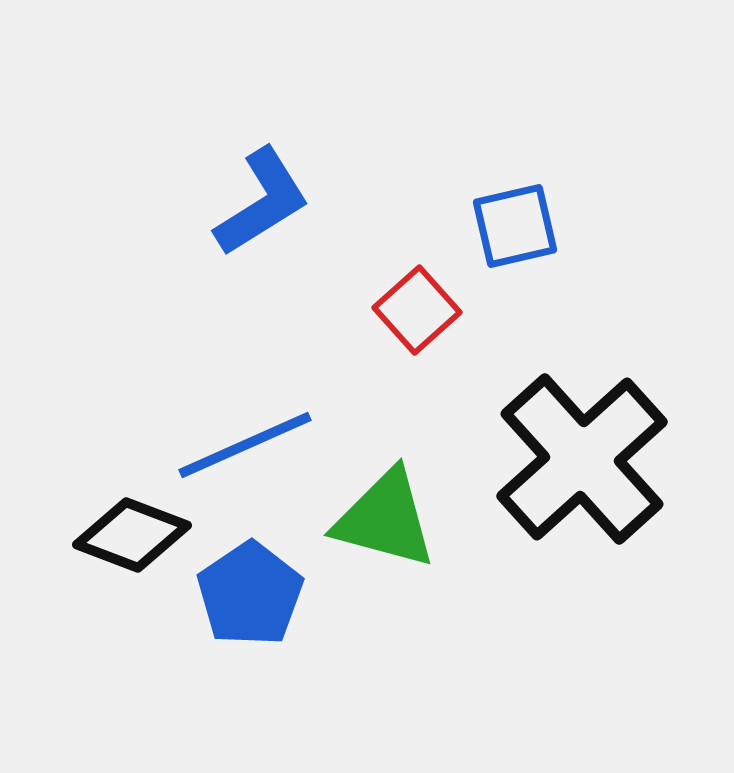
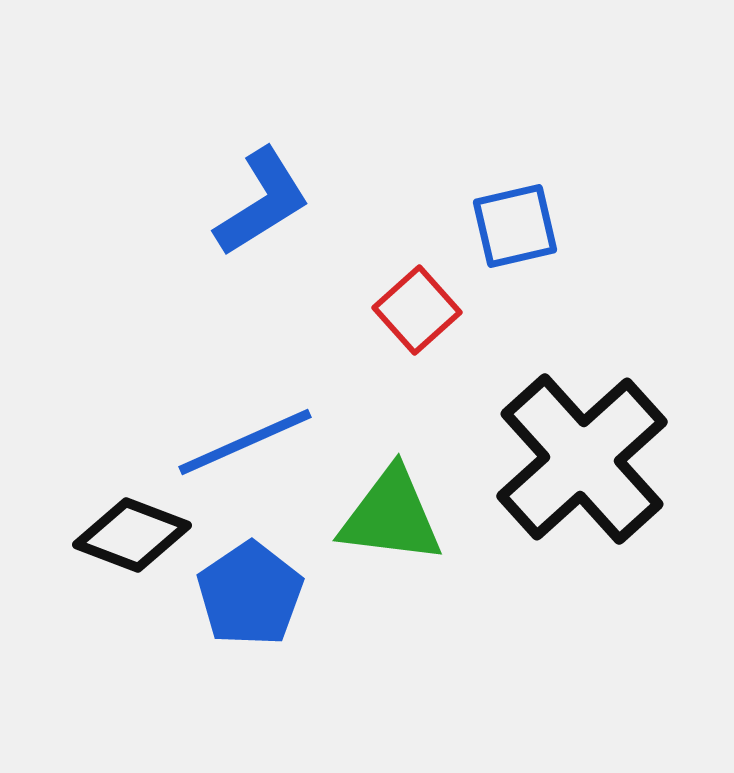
blue line: moved 3 px up
green triangle: moved 6 px right, 3 px up; rotated 8 degrees counterclockwise
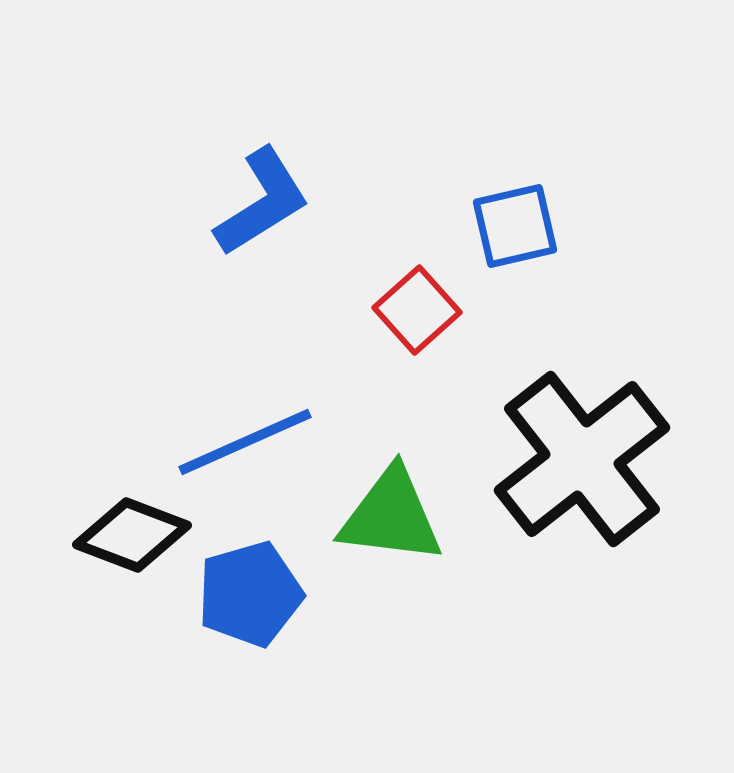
black cross: rotated 4 degrees clockwise
blue pentagon: rotated 18 degrees clockwise
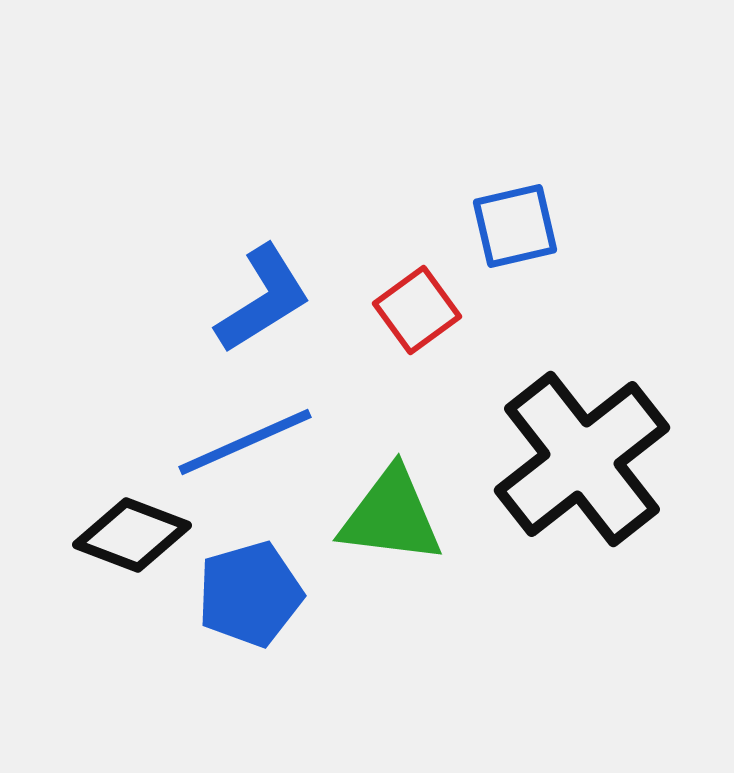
blue L-shape: moved 1 px right, 97 px down
red square: rotated 6 degrees clockwise
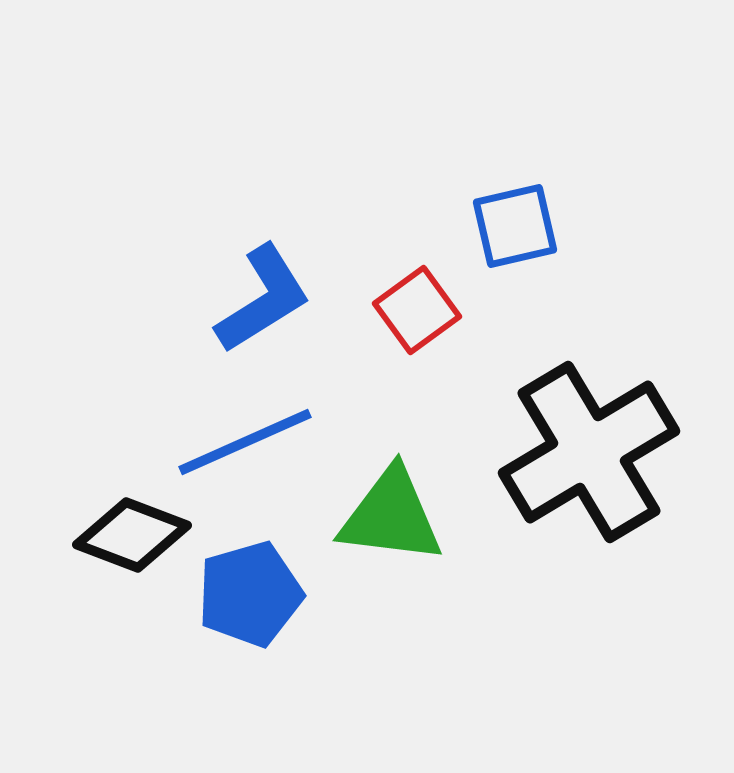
black cross: moved 7 px right, 7 px up; rotated 7 degrees clockwise
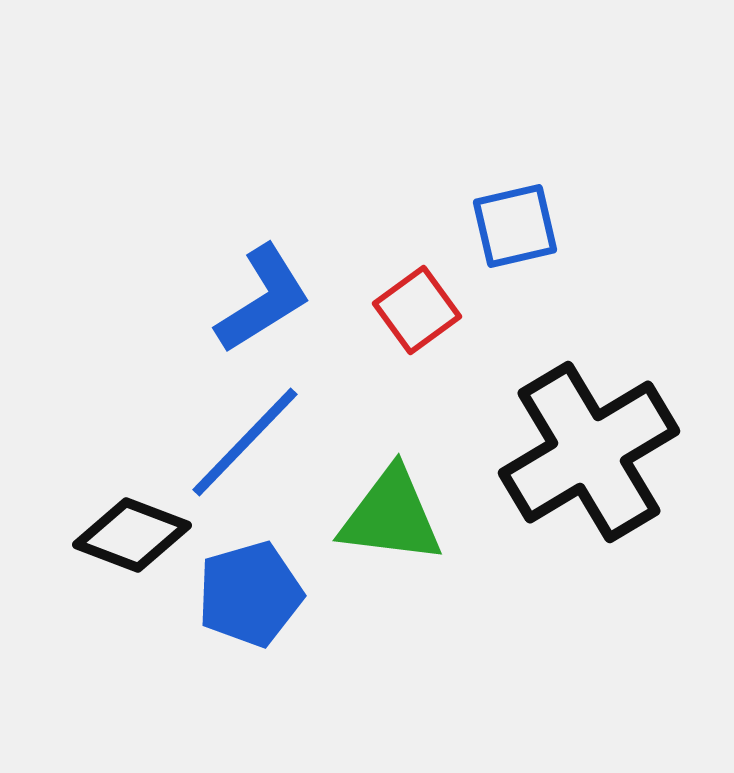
blue line: rotated 22 degrees counterclockwise
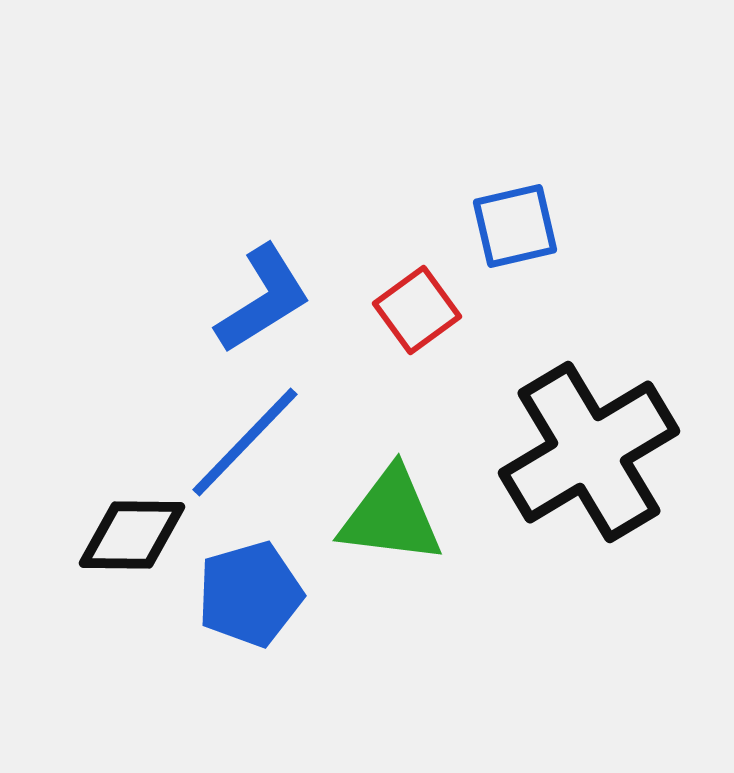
black diamond: rotated 20 degrees counterclockwise
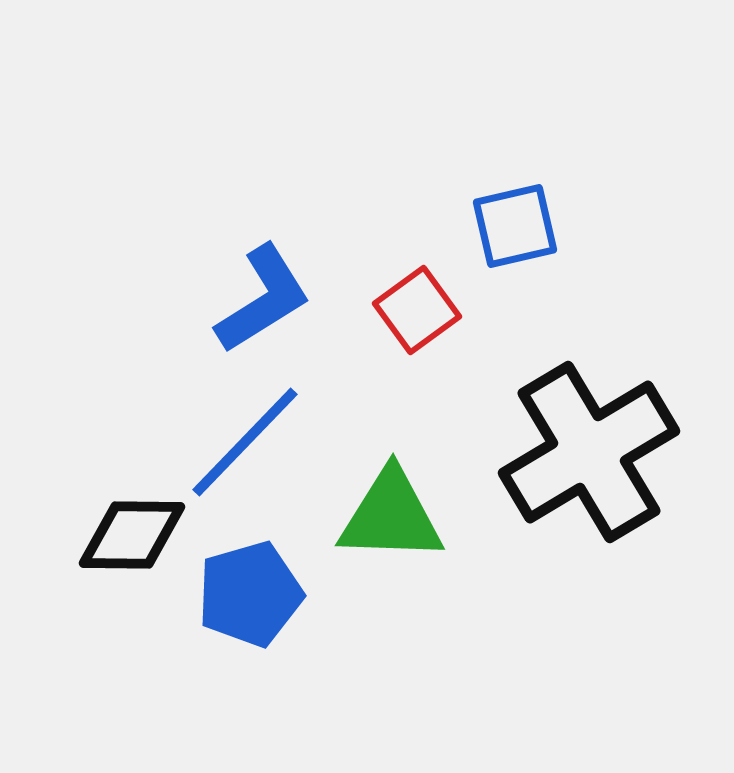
green triangle: rotated 5 degrees counterclockwise
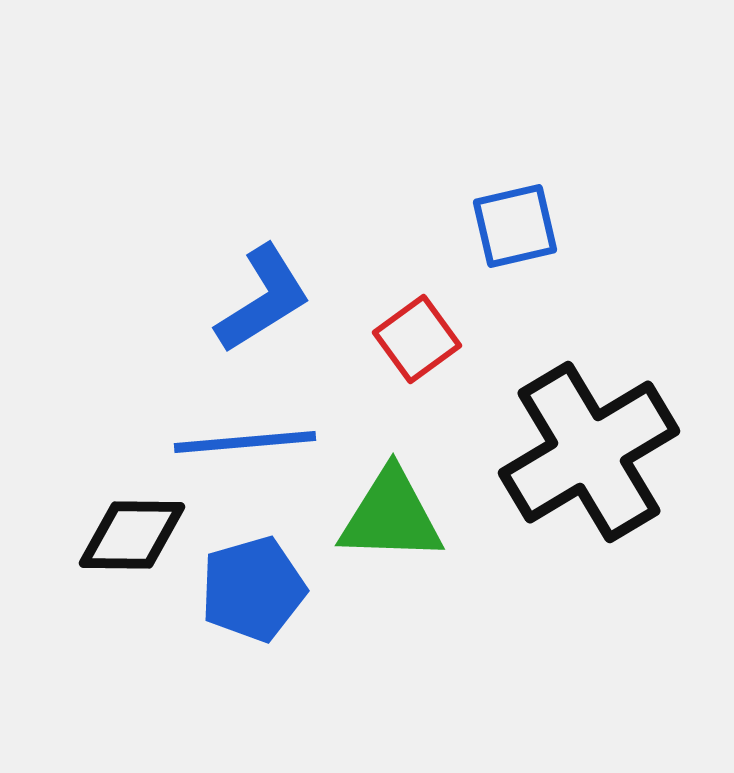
red square: moved 29 px down
blue line: rotated 41 degrees clockwise
blue pentagon: moved 3 px right, 5 px up
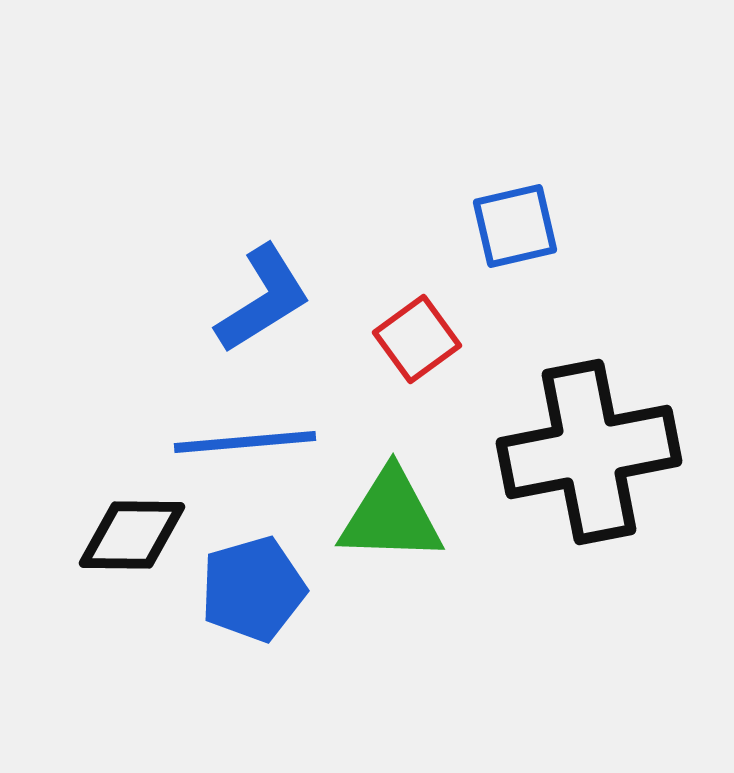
black cross: rotated 20 degrees clockwise
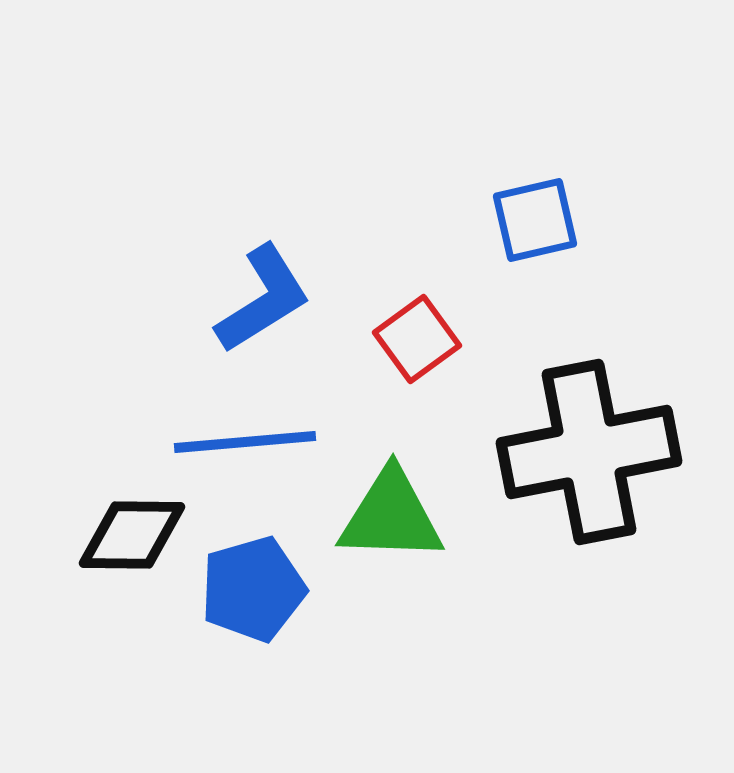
blue square: moved 20 px right, 6 px up
